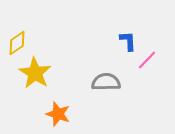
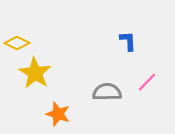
yellow diamond: rotated 60 degrees clockwise
pink line: moved 22 px down
gray semicircle: moved 1 px right, 10 px down
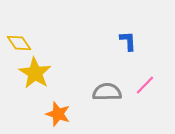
yellow diamond: moved 2 px right; rotated 30 degrees clockwise
pink line: moved 2 px left, 3 px down
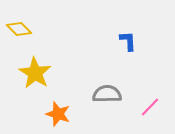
yellow diamond: moved 14 px up; rotated 10 degrees counterclockwise
pink line: moved 5 px right, 22 px down
gray semicircle: moved 2 px down
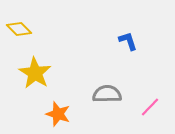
blue L-shape: rotated 15 degrees counterclockwise
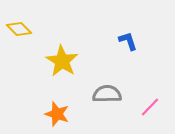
yellow star: moved 27 px right, 12 px up
orange star: moved 1 px left
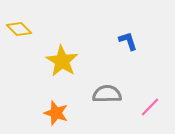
orange star: moved 1 px left, 1 px up
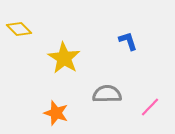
yellow star: moved 2 px right, 3 px up
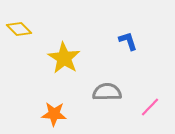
gray semicircle: moved 2 px up
orange star: moved 2 px left, 1 px down; rotated 15 degrees counterclockwise
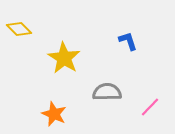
orange star: rotated 20 degrees clockwise
